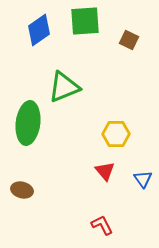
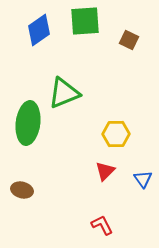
green triangle: moved 6 px down
red triangle: rotated 25 degrees clockwise
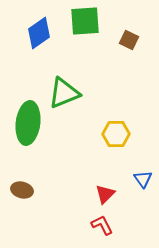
blue diamond: moved 3 px down
red triangle: moved 23 px down
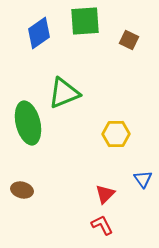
green ellipse: rotated 21 degrees counterclockwise
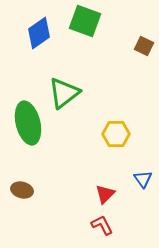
green square: rotated 24 degrees clockwise
brown square: moved 15 px right, 6 px down
green triangle: rotated 16 degrees counterclockwise
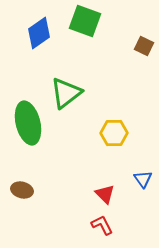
green triangle: moved 2 px right
yellow hexagon: moved 2 px left, 1 px up
red triangle: rotated 30 degrees counterclockwise
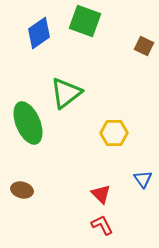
green ellipse: rotated 9 degrees counterclockwise
red triangle: moved 4 px left
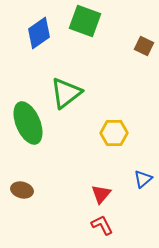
blue triangle: rotated 24 degrees clockwise
red triangle: rotated 25 degrees clockwise
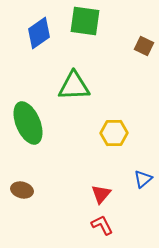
green square: rotated 12 degrees counterclockwise
green triangle: moved 8 px right, 7 px up; rotated 36 degrees clockwise
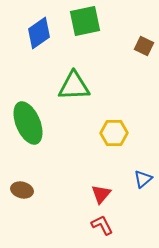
green square: rotated 20 degrees counterclockwise
